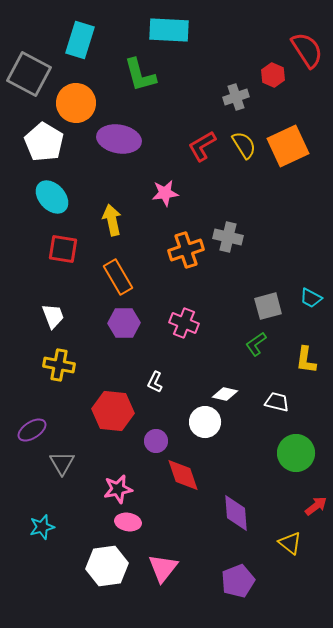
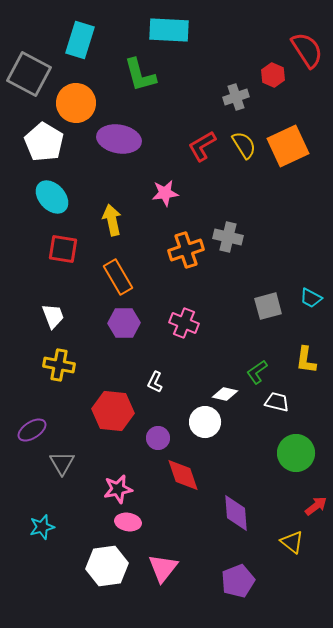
green L-shape at (256, 344): moved 1 px right, 28 px down
purple circle at (156, 441): moved 2 px right, 3 px up
yellow triangle at (290, 543): moved 2 px right, 1 px up
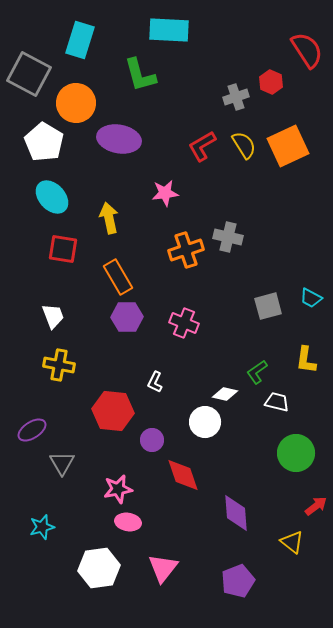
red hexagon at (273, 75): moved 2 px left, 7 px down
yellow arrow at (112, 220): moved 3 px left, 2 px up
purple hexagon at (124, 323): moved 3 px right, 6 px up
purple circle at (158, 438): moved 6 px left, 2 px down
white hexagon at (107, 566): moved 8 px left, 2 px down
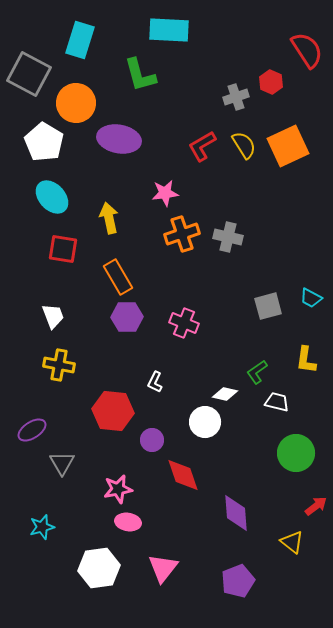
orange cross at (186, 250): moved 4 px left, 16 px up
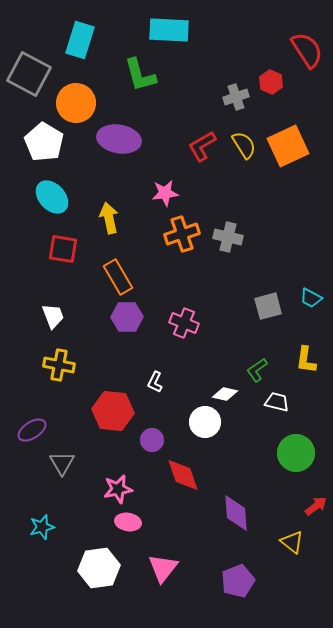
green L-shape at (257, 372): moved 2 px up
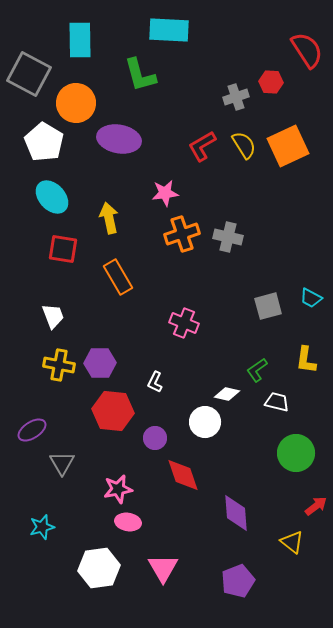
cyan rectangle at (80, 40): rotated 18 degrees counterclockwise
red hexagon at (271, 82): rotated 20 degrees counterclockwise
purple hexagon at (127, 317): moved 27 px left, 46 px down
white diamond at (225, 394): moved 2 px right
purple circle at (152, 440): moved 3 px right, 2 px up
pink triangle at (163, 568): rotated 8 degrees counterclockwise
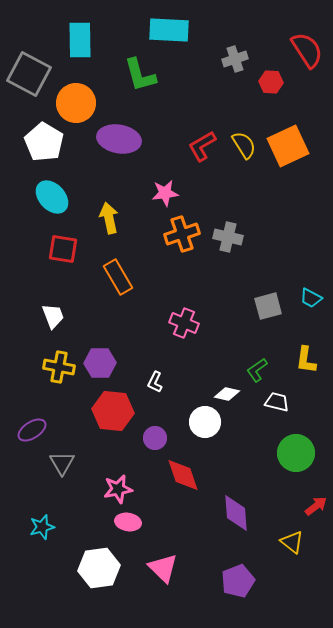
gray cross at (236, 97): moved 1 px left, 38 px up
yellow cross at (59, 365): moved 2 px down
pink triangle at (163, 568): rotated 16 degrees counterclockwise
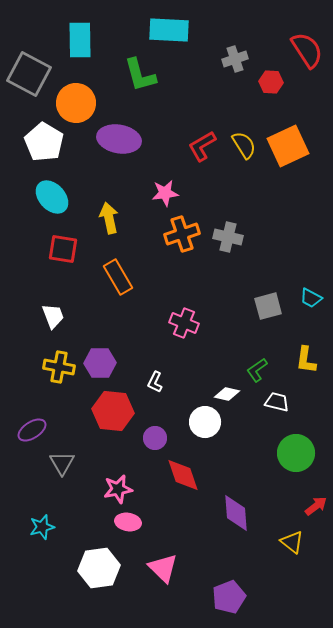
purple pentagon at (238, 581): moved 9 px left, 16 px down
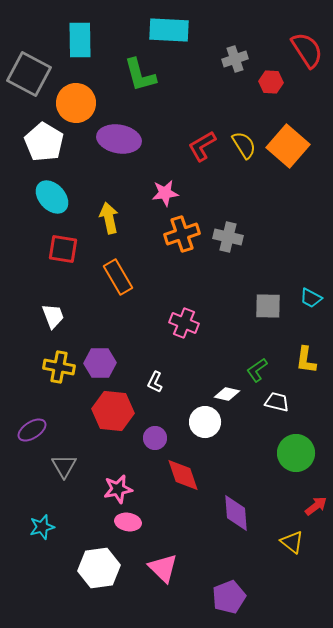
orange square at (288, 146): rotated 24 degrees counterclockwise
gray square at (268, 306): rotated 16 degrees clockwise
gray triangle at (62, 463): moved 2 px right, 3 px down
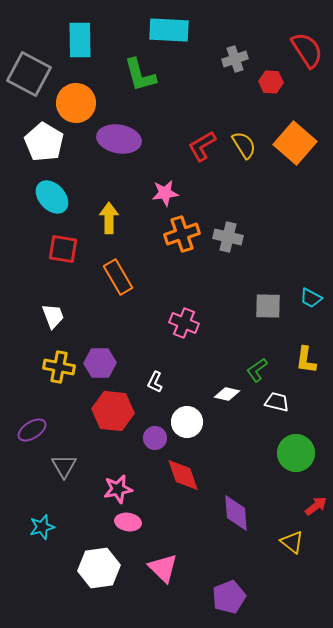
orange square at (288, 146): moved 7 px right, 3 px up
yellow arrow at (109, 218): rotated 12 degrees clockwise
white circle at (205, 422): moved 18 px left
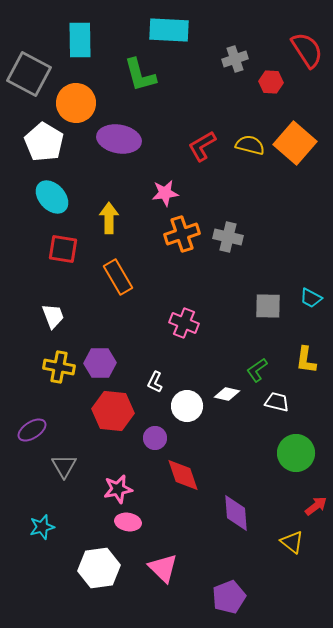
yellow semicircle at (244, 145): moved 6 px right; rotated 44 degrees counterclockwise
white circle at (187, 422): moved 16 px up
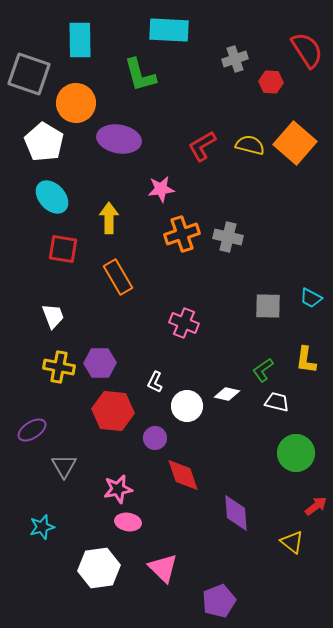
gray square at (29, 74): rotated 9 degrees counterclockwise
pink star at (165, 193): moved 4 px left, 4 px up
green L-shape at (257, 370): moved 6 px right
purple pentagon at (229, 597): moved 10 px left, 4 px down
